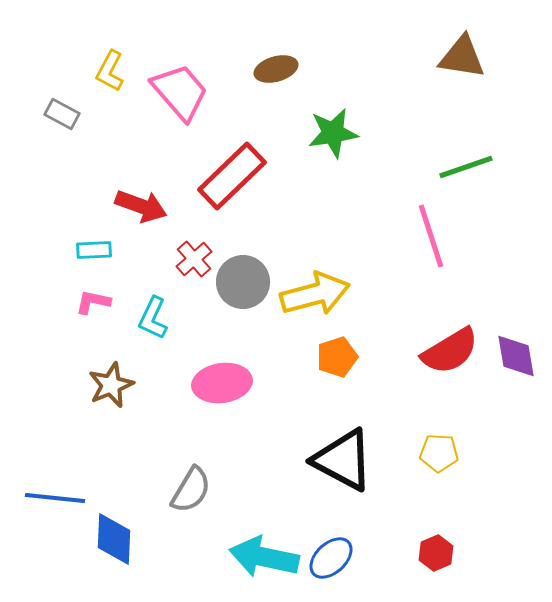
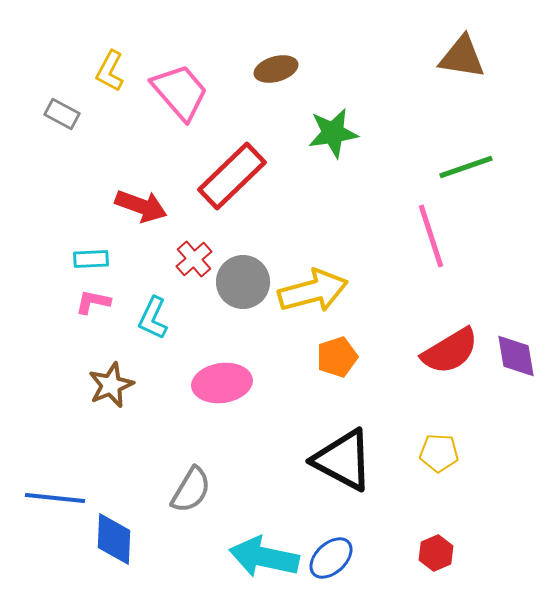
cyan rectangle: moved 3 px left, 9 px down
yellow arrow: moved 2 px left, 3 px up
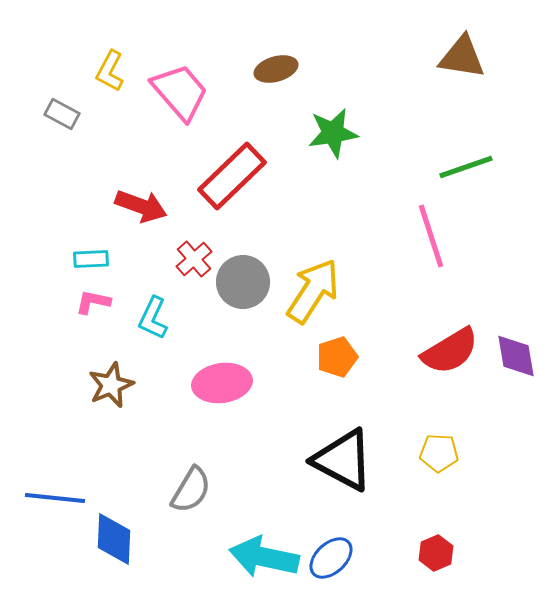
yellow arrow: rotated 42 degrees counterclockwise
